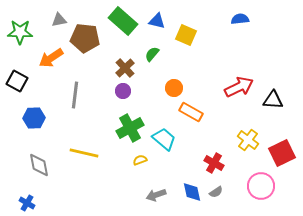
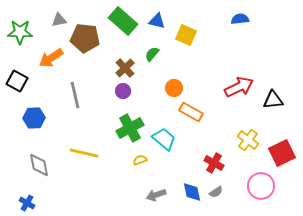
gray line: rotated 20 degrees counterclockwise
black triangle: rotated 10 degrees counterclockwise
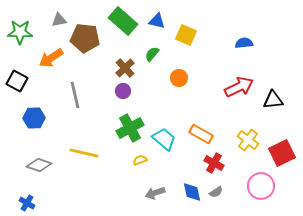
blue semicircle: moved 4 px right, 24 px down
orange circle: moved 5 px right, 10 px up
orange rectangle: moved 10 px right, 22 px down
gray diamond: rotated 60 degrees counterclockwise
gray arrow: moved 1 px left, 2 px up
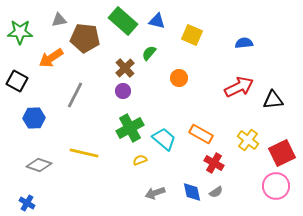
yellow square: moved 6 px right
green semicircle: moved 3 px left, 1 px up
gray line: rotated 40 degrees clockwise
pink circle: moved 15 px right
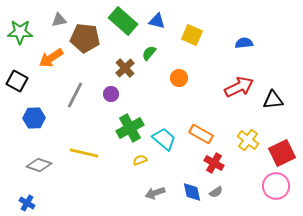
purple circle: moved 12 px left, 3 px down
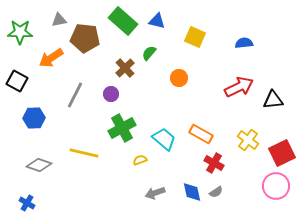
yellow square: moved 3 px right, 2 px down
green cross: moved 8 px left
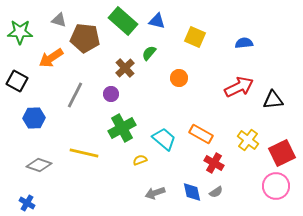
gray triangle: rotated 28 degrees clockwise
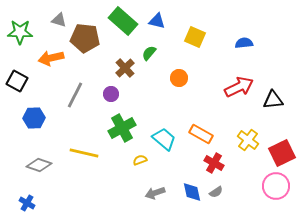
orange arrow: rotated 20 degrees clockwise
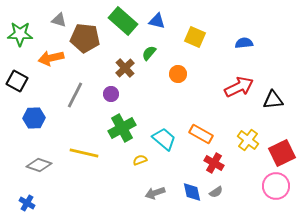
green star: moved 2 px down
orange circle: moved 1 px left, 4 px up
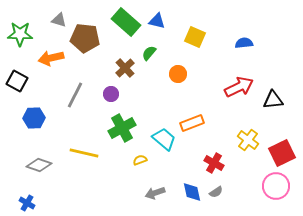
green rectangle: moved 3 px right, 1 px down
orange rectangle: moved 9 px left, 11 px up; rotated 50 degrees counterclockwise
